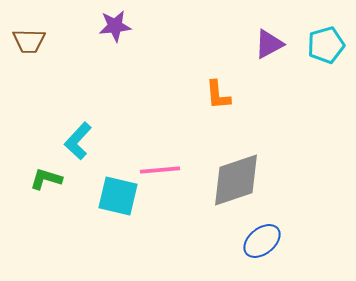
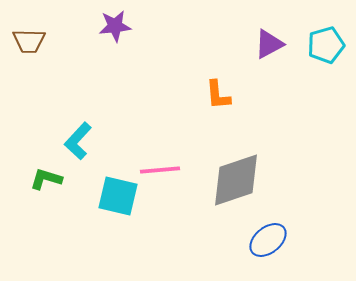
blue ellipse: moved 6 px right, 1 px up
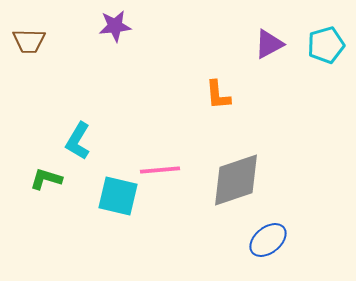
cyan L-shape: rotated 12 degrees counterclockwise
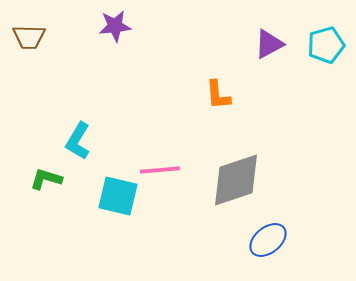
brown trapezoid: moved 4 px up
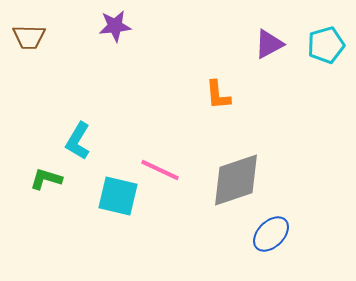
pink line: rotated 30 degrees clockwise
blue ellipse: moved 3 px right, 6 px up; rotated 6 degrees counterclockwise
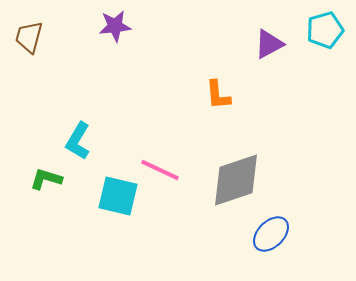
brown trapezoid: rotated 104 degrees clockwise
cyan pentagon: moved 1 px left, 15 px up
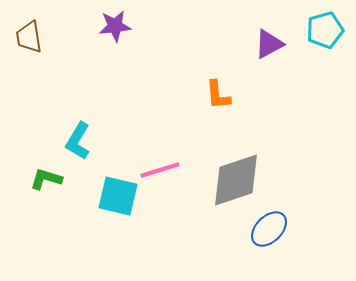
brown trapezoid: rotated 24 degrees counterclockwise
pink line: rotated 42 degrees counterclockwise
blue ellipse: moved 2 px left, 5 px up
